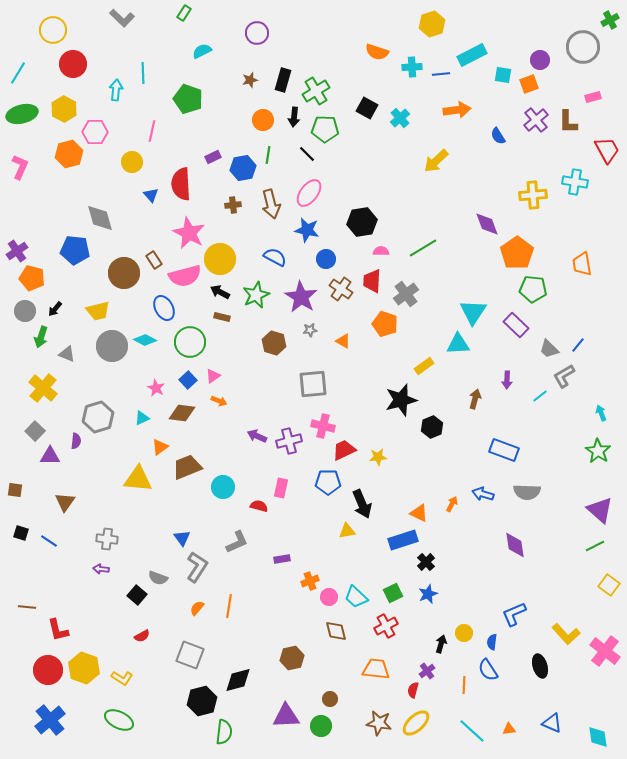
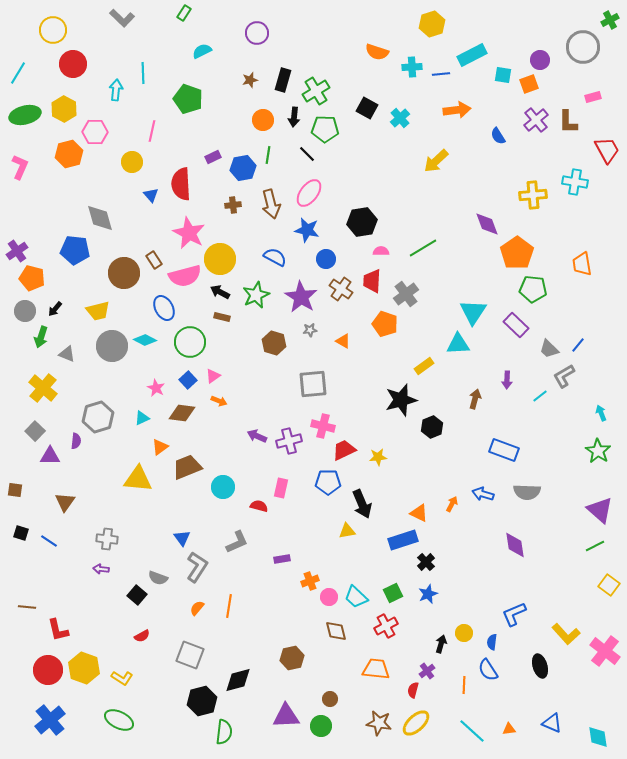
green ellipse at (22, 114): moved 3 px right, 1 px down
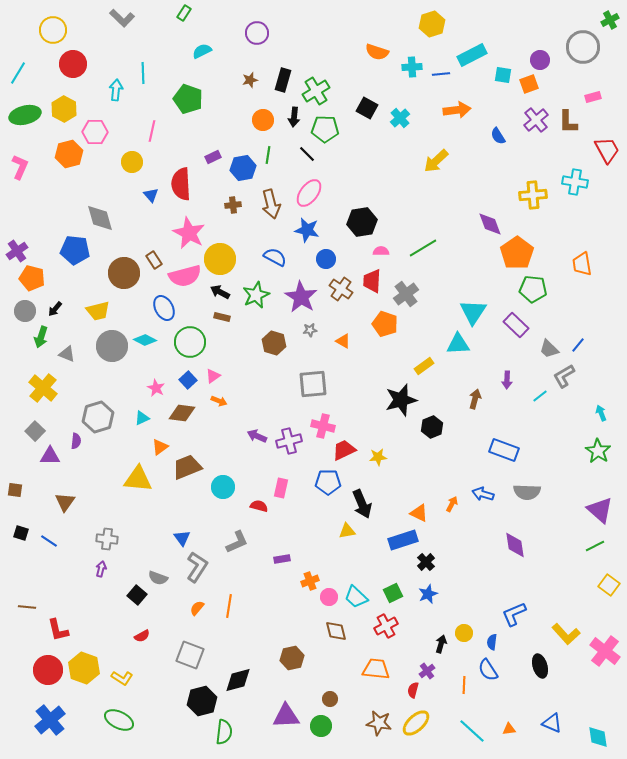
purple diamond at (487, 224): moved 3 px right
purple arrow at (101, 569): rotated 98 degrees clockwise
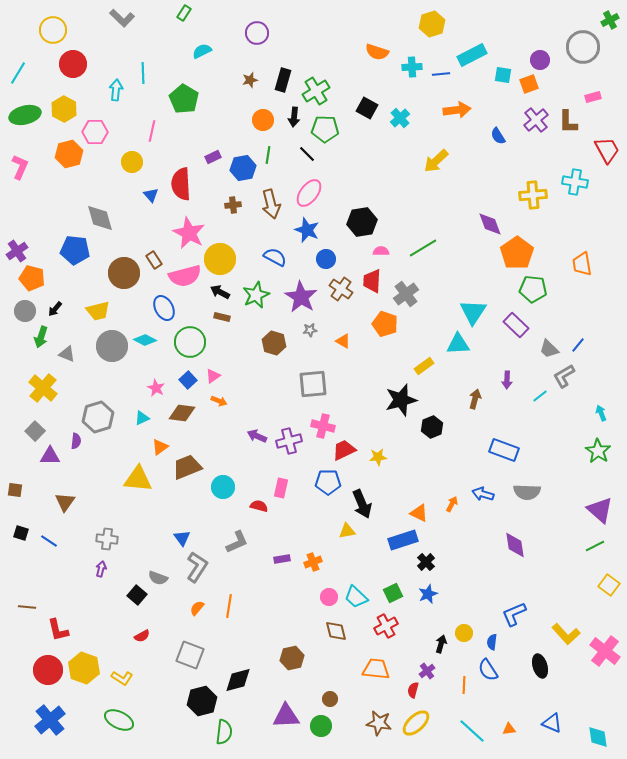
green pentagon at (188, 99): moved 4 px left; rotated 12 degrees clockwise
blue star at (307, 230): rotated 10 degrees clockwise
orange cross at (310, 581): moved 3 px right, 19 px up
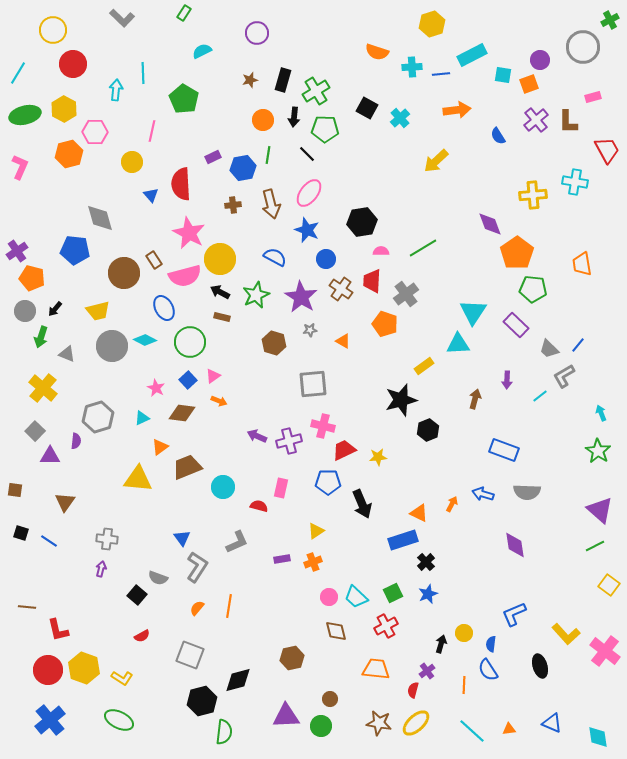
black hexagon at (432, 427): moved 4 px left, 3 px down
yellow triangle at (347, 531): moved 31 px left; rotated 24 degrees counterclockwise
blue semicircle at (492, 642): moved 1 px left, 2 px down
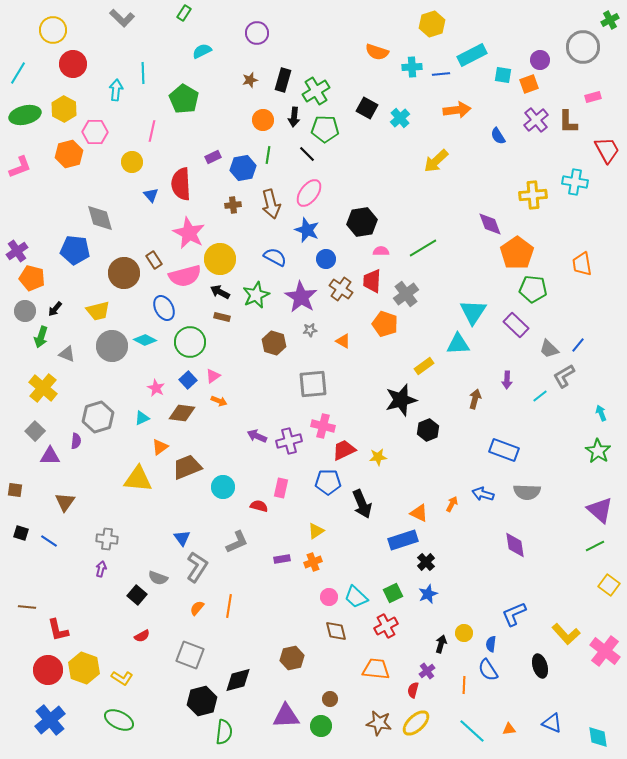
pink L-shape at (20, 167): rotated 45 degrees clockwise
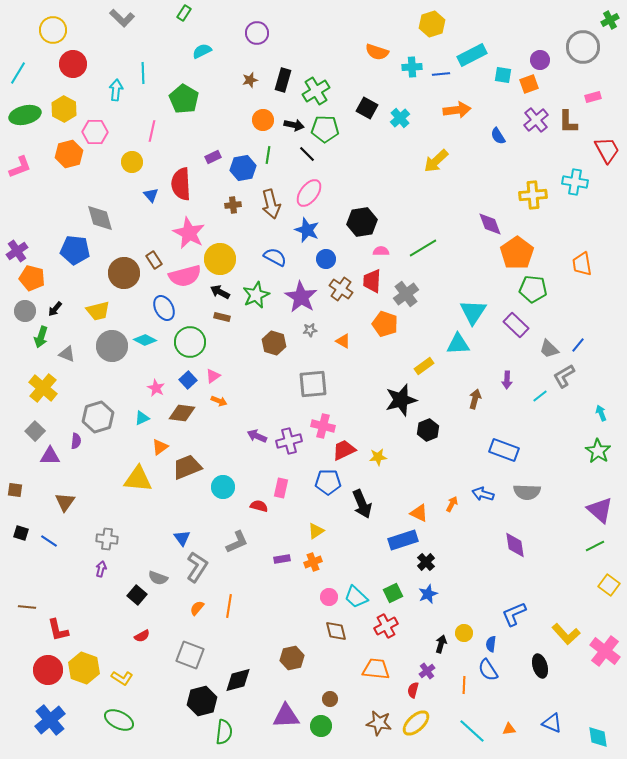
black arrow at (294, 117): moved 8 px down; rotated 84 degrees counterclockwise
